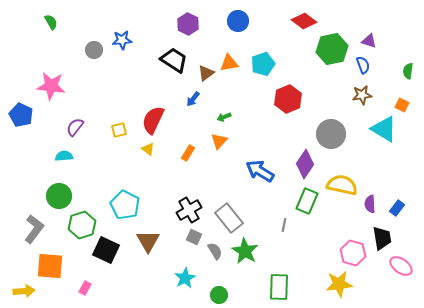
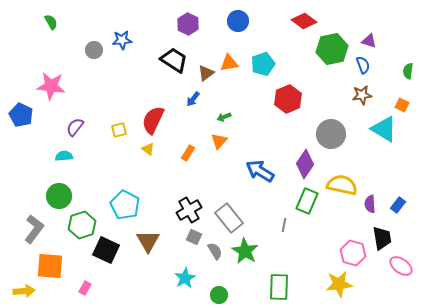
blue rectangle at (397, 208): moved 1 px right, 3 px up
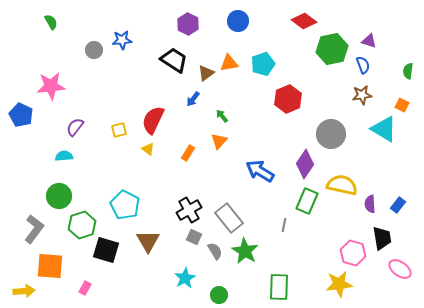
pink star at (51, 86): rotated 12 degrees counterclockwise
green arrow at (224, 117): moved 2 px left, 1 px up; rotated 72 degrees clockwise
black square at (106, 250): rotated 8 degrees counterclockwise
pink ellipse at (401, 266): moved 1 px left, 3 px down
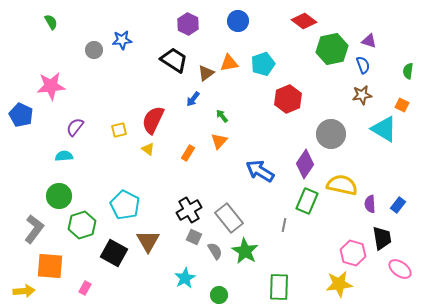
black square at (106, 250): moved 8 px right, 3 px down; rotated 12 degrees clockwise
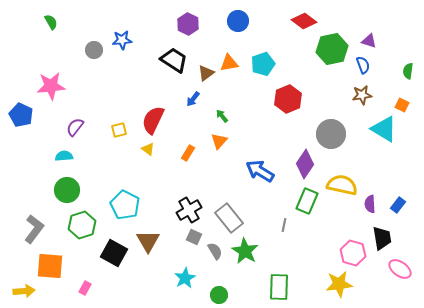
green circle at (59, 196): moved 8 px right, 6 px up
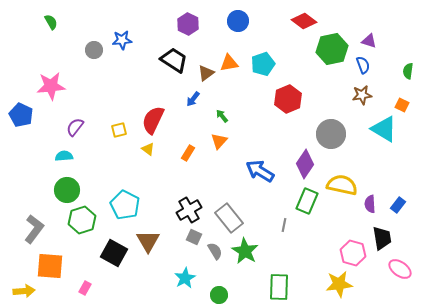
green hexagon at (82, 225): moved 5 px up
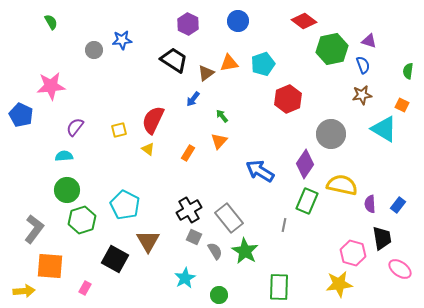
black square at (114, 253): moved 1 px right, 6 px down
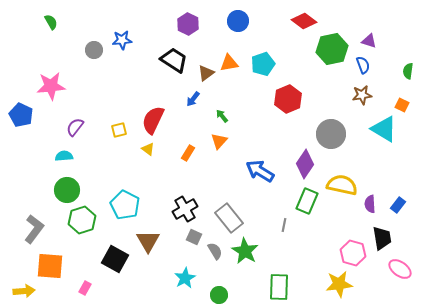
black cross at (189, 210): moved 4 px left, 1 px up
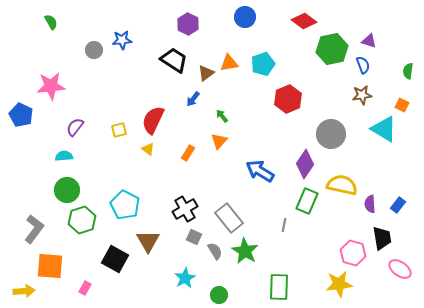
blue circle at (238, 21): moved 7 px right, 4 px up
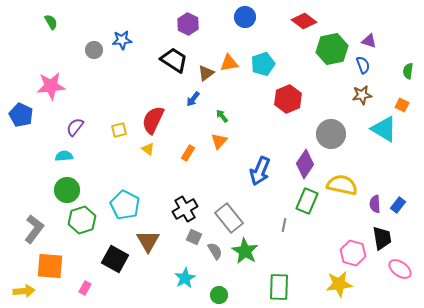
blue arrow at (260, 171): rotated 100 degrees counterclockwise
purple semicircle at (370, 204): moved 5 px right
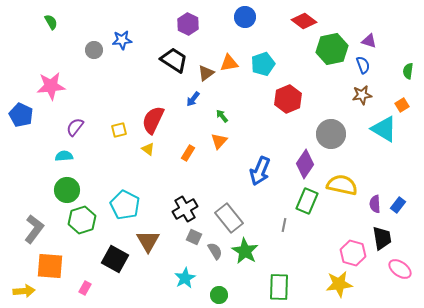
orange square at (402, 105): rotated 32 degrees clockwise
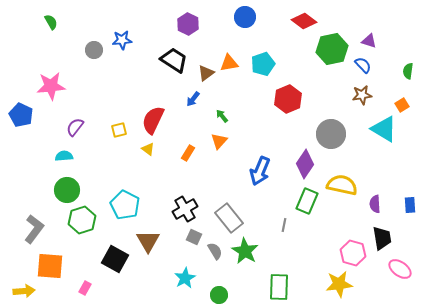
blue semicircle at (363, 65): rotated 24 degrees counterclockwise
blue rectangle at (398, 205): moved 12 px right; rotated 42 degrees counterclockwise
